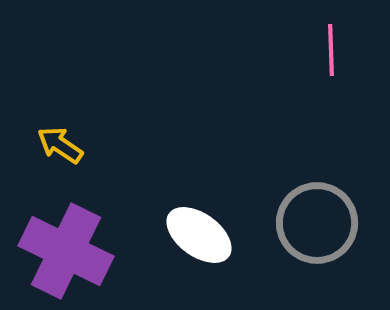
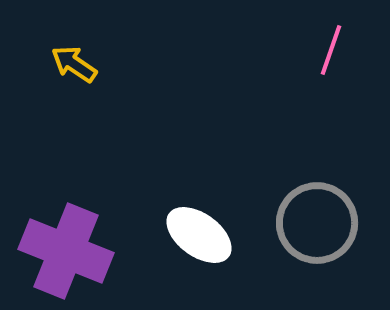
pink line: rotated 21 degrees clockwise
yellow arrow: moved 14 px right, 81 px up
purple cross: rotated 4 degrees counterclockwise
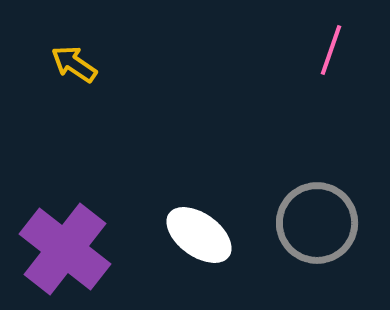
purple cross: moved 1 px left, 2 px up; rotated 16 degrees clockwise
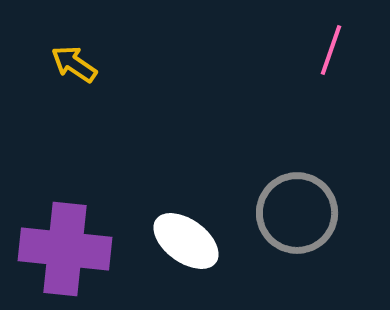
gray circle: moved 20 px left, 10 px up
white ellipse: moved 13 px left, 6 px down
purple cross: rotated 32 degrees counterclockwise
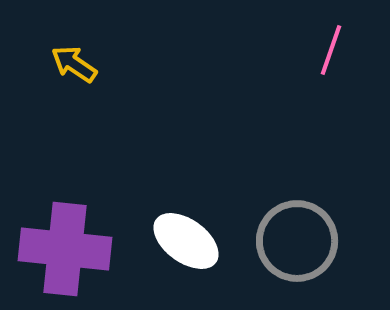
gray circle: moved 28 px down
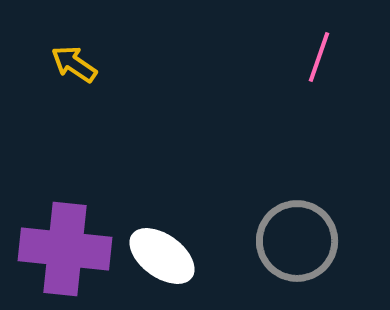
pink line: moved 12 px left, 7 px down
white ellipse: moved 24 px left, 15 px down
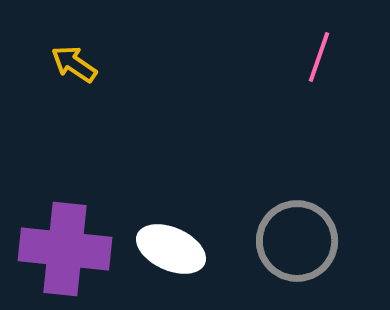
white ellipse: moved 9 px right, 7 px up; rotated 12 degrees counterclockwise
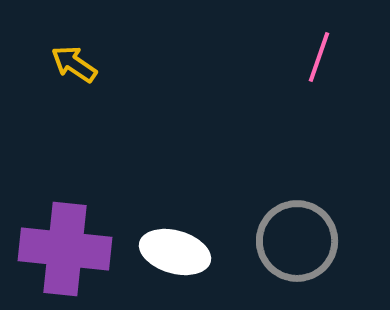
white ellipse: moved 4 px right, 3 px down; rotated 8 degrees counterclockwise
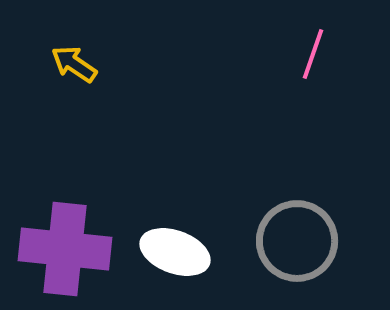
pink line: moved 6 px left, 3 px up
white ellipse: rotated 4 degrees clockwise
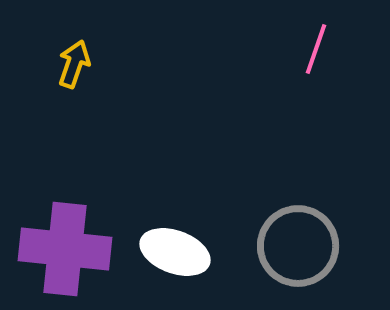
pink line: moved 3 px right, 5 px up
yellow arrow: rotated 75 degrees clockwise
gray circle: moved 1 px right, 5 px down
